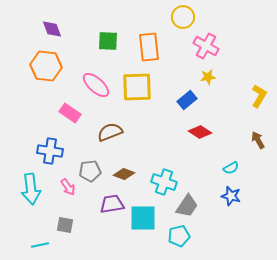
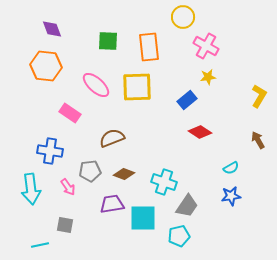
brown semicircle: moved 2 px right, 6 px down
blue star: rotated 24 degrees counterclockwise
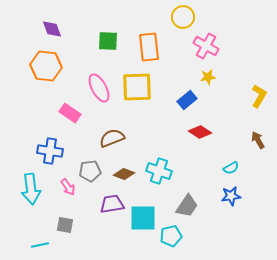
pink ellipse: moved 3 px right, 3 px down; rotated 20 degrees clockwise
cyan cross: moved 5 px left, 11 px up
cyan pentagon: moved 8 px left
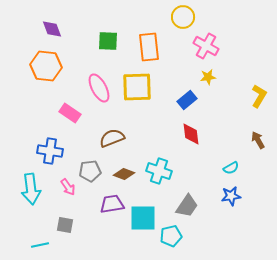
red diamond: moved 9 px left, 2 px down; rotated 50 degrees clockwise
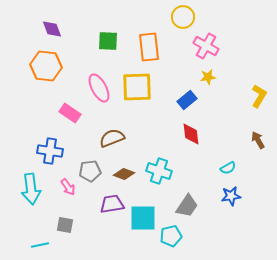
cyan semicircle: moved 3 px left
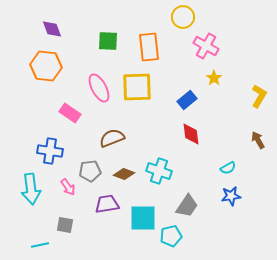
yellow star: moved 6 px right, 1 px down; rotated 28 degrees counterclockwise
purple trapezoid: moved 5 px left
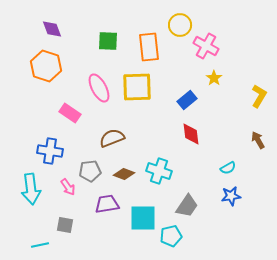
yellow circle: moved 3 px left, 8 px down
orange hexagon: rotated 12 degrees clockwise
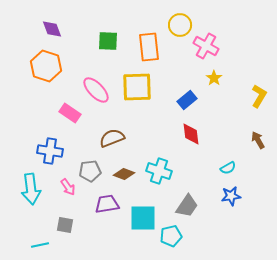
pink ellipse: moved 3 px left, 2 px down; rotated 16 degrees counterclockwise
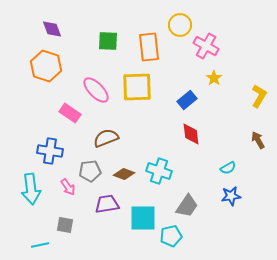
brown semicircle: moved 6 px left
